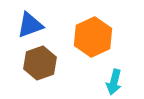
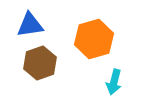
blue triangle: rotated 12 degrees clockwise
orange hexagon: moved 1 px right, 2 px down; rotated 9 degrees clockwise
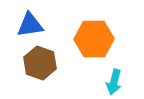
orange hexagon: rotated 15 degrees clockwise
brown hexagon: rotated 20 degrees counterclockwise
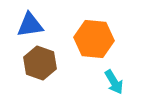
orange hexagon: rotated 6 degrees clockwise
cyan arrow: rotated 45 degrees counterclockwise
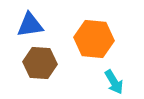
brown hexagon: rotated 16 degrees counterclockwise
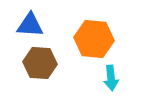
blue triangle: rotated 12 degrees clockwise
cyan arrow: moved 3 px left, 4 px up; rotated 25 degrees clockwise
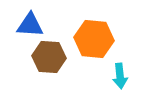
brown hexagon: moved 9 px right, 6 px up
cyan arrow: moved 9 px right, 2 px up
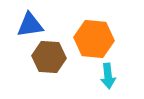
blue triangle: rotated 12 degrees counterclockwise
cyan arrow: moved 12 px left
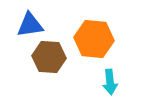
cyan arrow: moved 2 px right, 6 px down
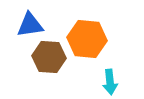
orange hexagon: moved 7 px left
